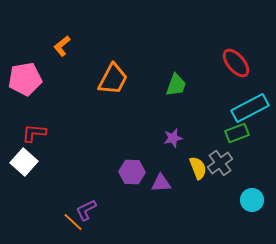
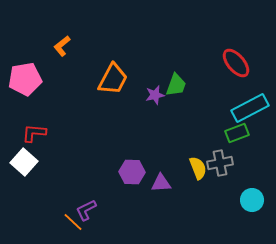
purple star: moved 18 px left, 43 px up
gray cross: rotated 25 degrees clockwise
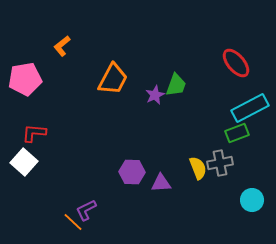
purple star: rotated 12 degrees counterclockwise
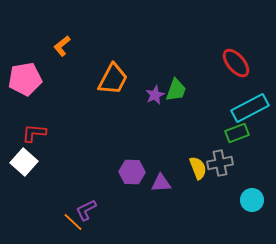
green trapezoid: moved 5 px down
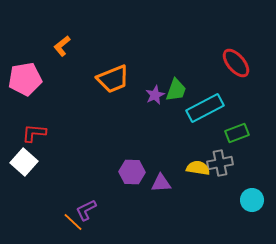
orange trapezoid: rotated 40 degrees clockwise
cyan rectangle: moved 45 px left
yellow semicircle: rotated 60 degrees counterclockwise
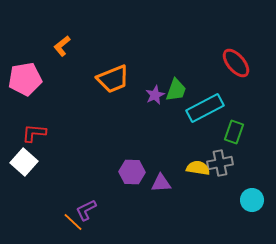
green rectangle: moved 3 px left, 1 px up; rotated 50 degrees counterclockwise
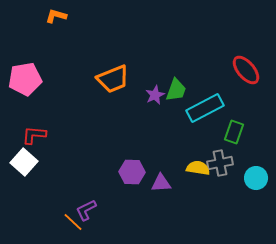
orange L-shape: moved 6 px left, 30 px up; rotated 55 degrees clockwise
red ellipse: moved 10 px right, 7 px down
red L-shape: moved 2 px down
cyan circle: moved 4 px right, 22 px up
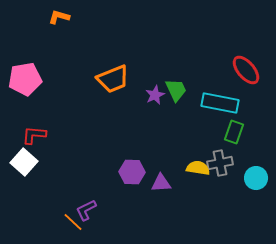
orange L-shape: moved 3 px right, 1 px down
green trapezoid: rotated 45 degrees counterclockwise
cyan rectangle: moved 15 px right, 5 px up; rotated 39 degrees clockwise
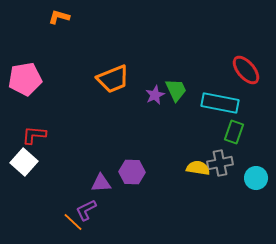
purple triangle: moved 60 px left
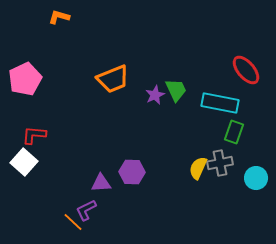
pink pentagon: rotated 16 degrees counterclockwise
yellow semicircle: rotated 75 degrees counterclockwise
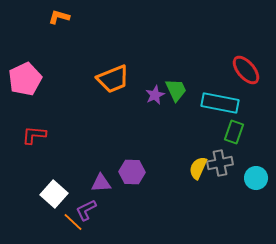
white square: moved 30 px right, 32 px down
